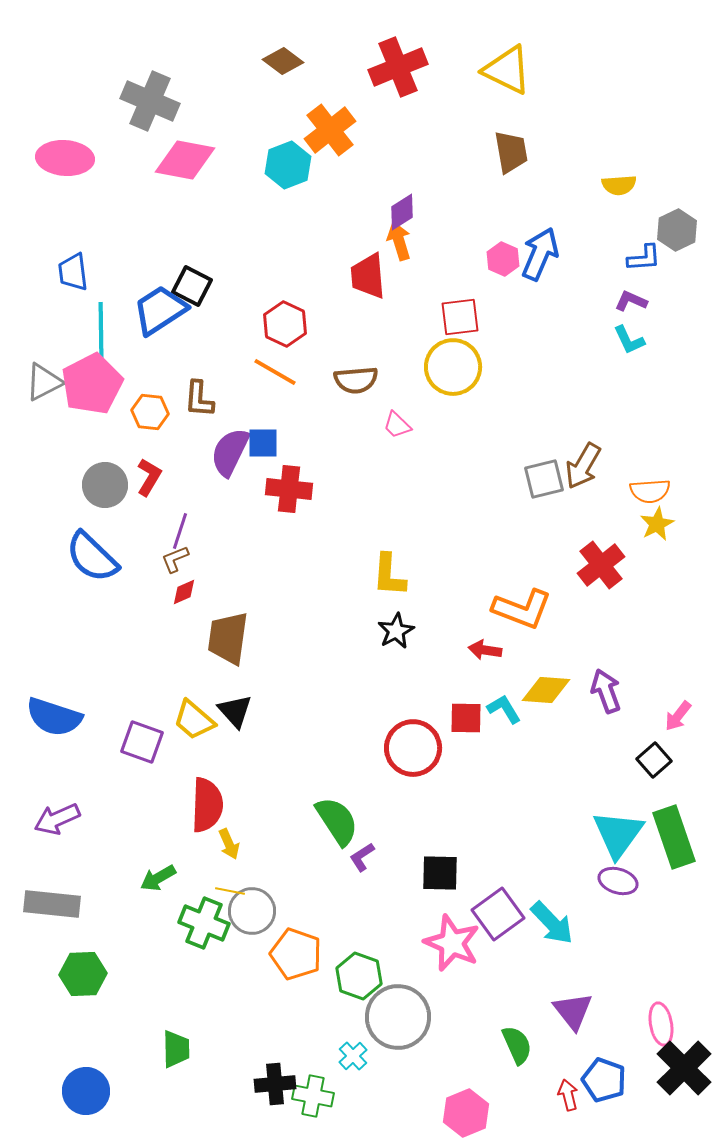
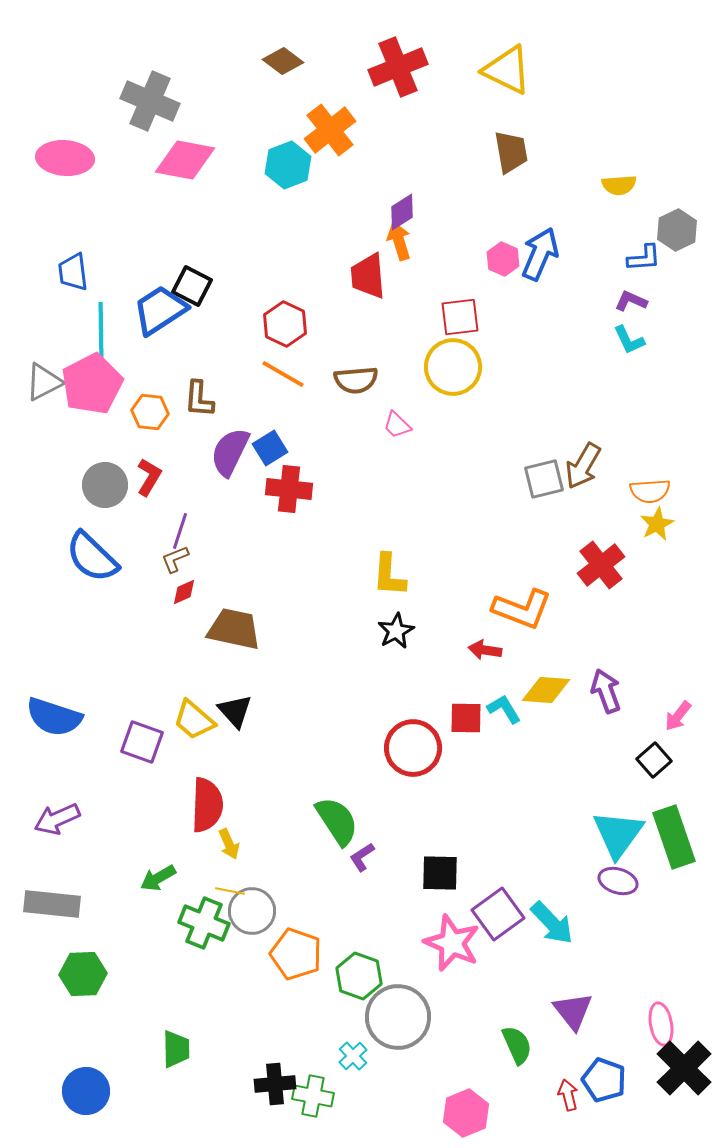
orange line at (275, 372): moved 8 px right, 2 px down
blue square at (263, 443): moved 7 px right, 5 px down; rotated 32 degrees counterclockwise
brown trapezoid at (228, 638): moved 6 px right, 9 px up; rotated 94 degrees clockwise
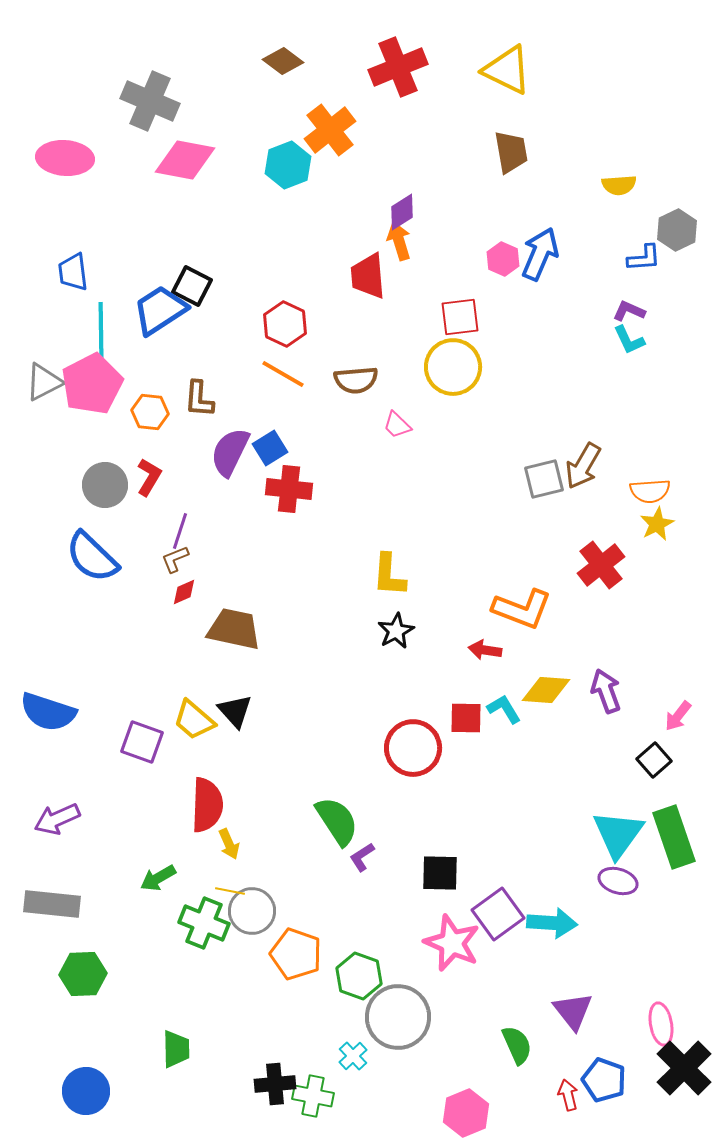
purple L-shape at (631, 301): moved 2 px left, 10 px down
blue semicircle at (54, 717): moved 6 px left, 5 px up
cyan arrow at (552, 923): rotated 42 degrees counterclockwise
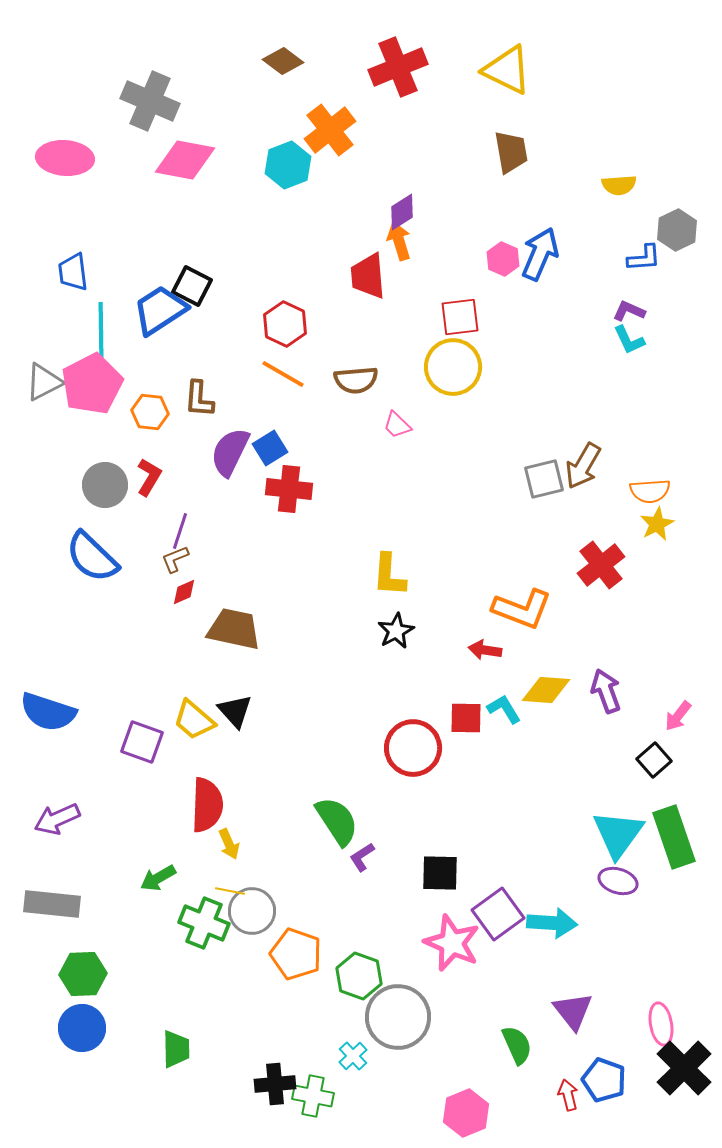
blue circle at (86, 1091): moved 4 px left, 63 px up
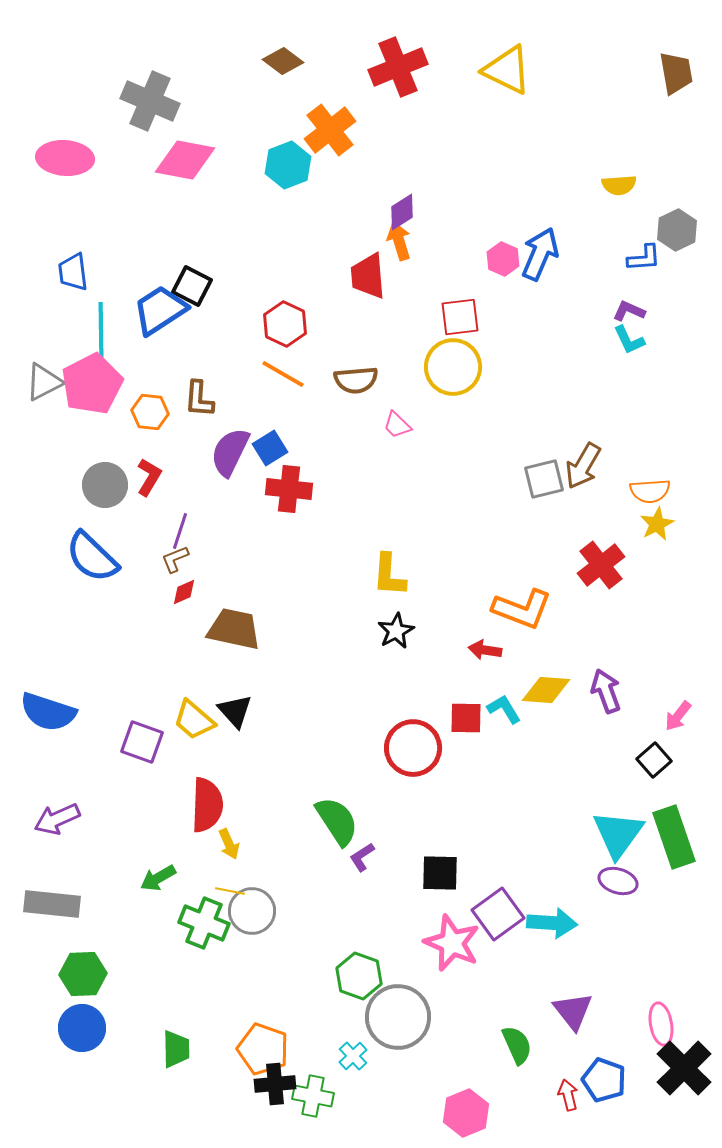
brown trapezoid at (511, 152): moved 165 px right, 79 px up
orange pentagon at (296, 954): moved 33 px left, 95 px down
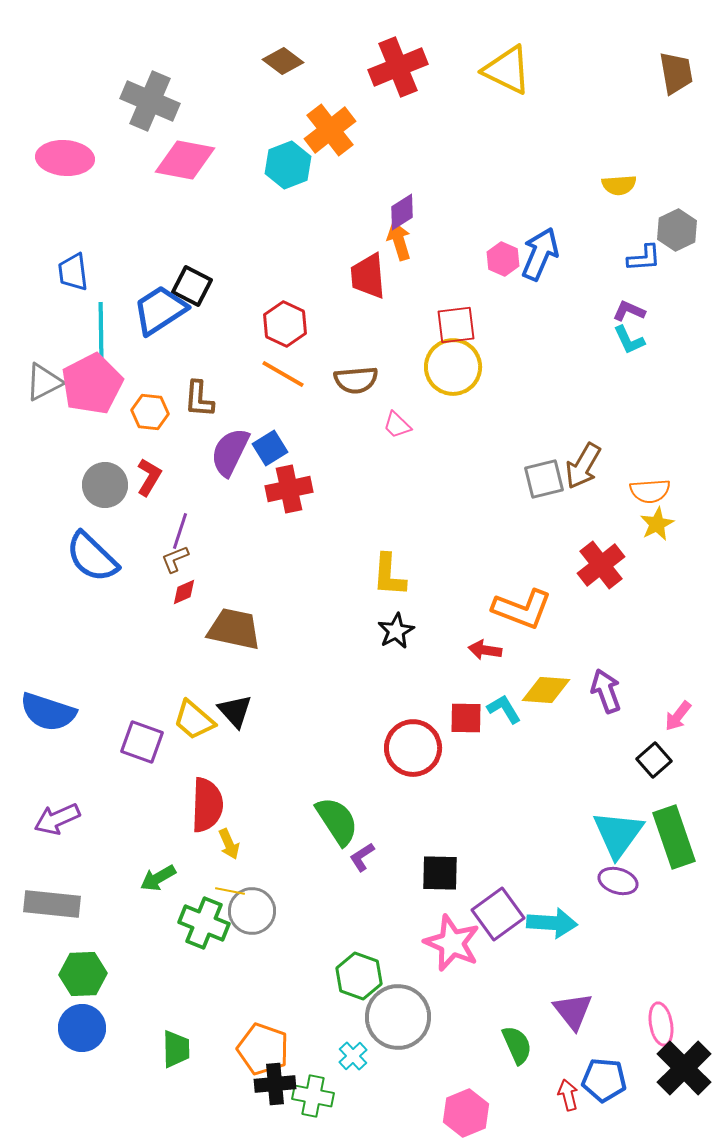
red square at (460, 317): moved 4 px left, 8 px down
red cross at (289, 489): rotated 18 degrees counterclockwise
blue pentagon at (604, 1080): rotated 15 degrees counterclockwise
